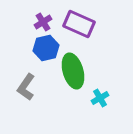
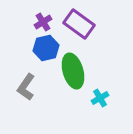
purple rectangle: rotated 12 degrees clockwise
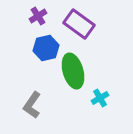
purple cross: moved 5 px left, 6 px up
gray L-shape: moved 6 px right, 18 px down
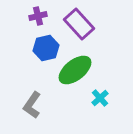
purple cross: rotated 18 degrees clockwise
purple rectangle: rotated 12 degrees clockwise
green ellipse: moved 2 px right, 1 px up; rotated 68 degrees clockwise
cyan cross: rotated 12 degrees counterclockwise
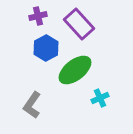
blue hexagon: rotated 15 degrees counterclockwise
cyan cross: rotated 18 degrees clockwise
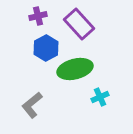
green ellipse: moved 1 px up; rotated 24 degrees clockwise
cyan cross: moved 1 px up
gray L-shape: rotated 16 degrees clockwise
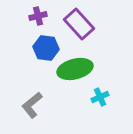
blue hexagon: rotated 25 degrees counterclockwise
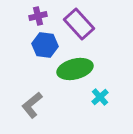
blue hexagon: moved 1 px left, 3 px up
cyan cross: rotated 18 degrees counterclockwise
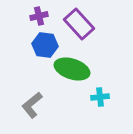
purple cross: moved 1 px right
green ellipse: moved 3 px left; rotated 32 degrees clockwise
cyan cross: rotated 36 degrees clockwise
